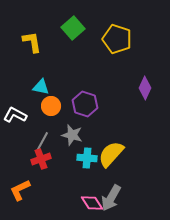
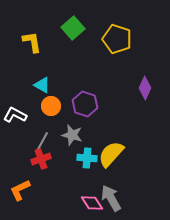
cyan triangle: moved 1 px right, 2 px up; rotated 18 degrees clockwise
gray arrow: rotated 120 degrees clockwise
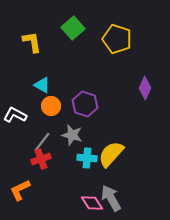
gray line: rotated 10 degrees clockwise
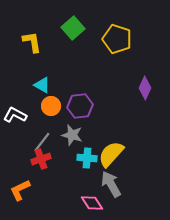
purple hexagon: moved 5 px left, 2 px down; rotated 25 degrees counterclockwise
gray arrow: moved 14 px up
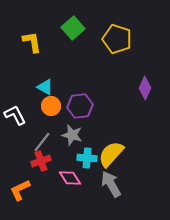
cyan triangle: moved 3 px right, 2 px down
white L-shape: rotated 35 degrees clockwise
red cross: moved 2 px down
pink diamond: moved 22 px left, 25 px up
